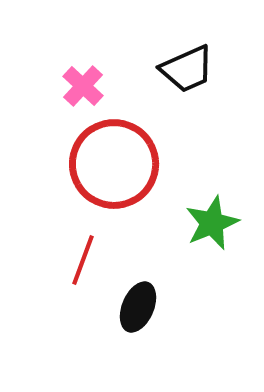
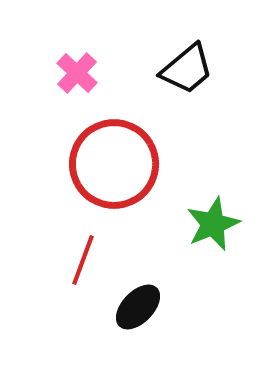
black trapezoid: rotated 16 degrees counterclockwise
pink cross: moved 6 px left, 13 px up
green star: moved 1 px right, 1 px down
black ellipse: rotated 21 degrees clockwise
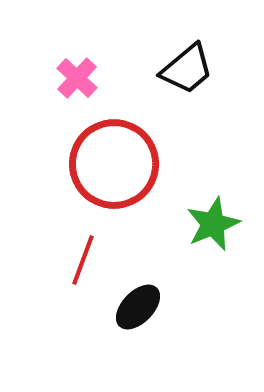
pink cross: moved 5 px down
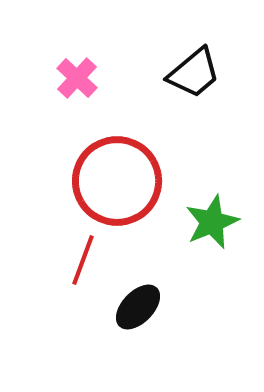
black trapezoid: moved 7 px right, 4 px down
red circle: moved 3 px right, 17 px down
green star: moved 1 px left, 2 px up
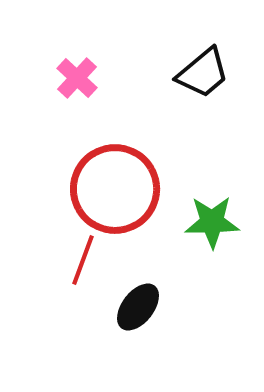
black trapezoid: moved 9 px right
red circle: moved 2 px left, 8 px down
green star: rotated 22 degrees clockwise
black ellipse: rotated 6 degrees counterclockwise
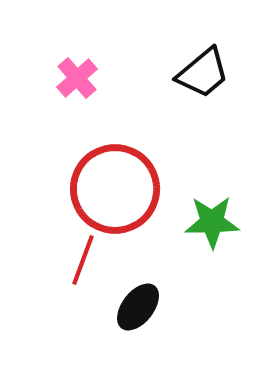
pink cross: rotated 6 degrees clockwise
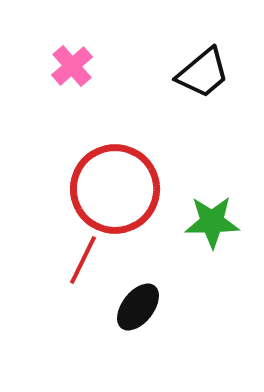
pink cross: moved 5 px left, 12 px up
red line: rotated 6 degrees clockwise
